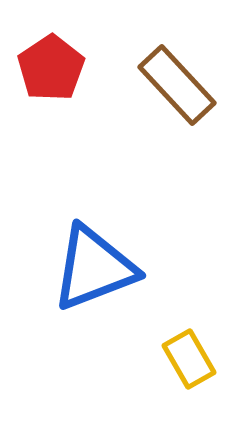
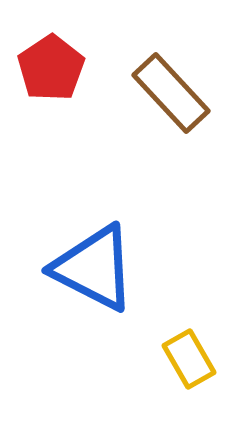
brown rectangle: moved 6 px left, 8 px down
blue triangle: rotated 48 degrees clockwise
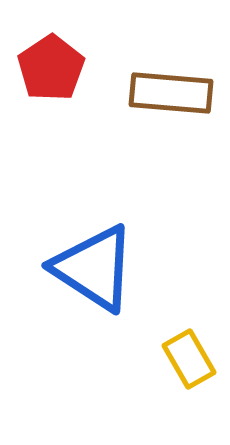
brown rectangle: rotated 42 degrees counterclockwise
blue triangle: rotated 6 degrees clockwise
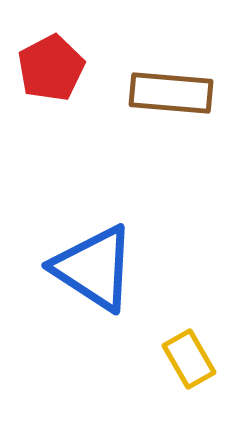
red pentagon: rotated 6 degrees clockwise
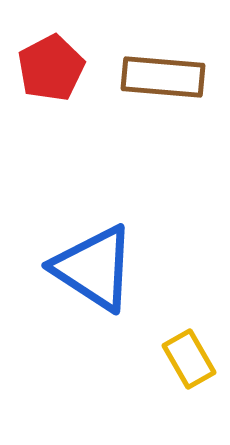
brown rectangle: moved 8 px left, 16 px up
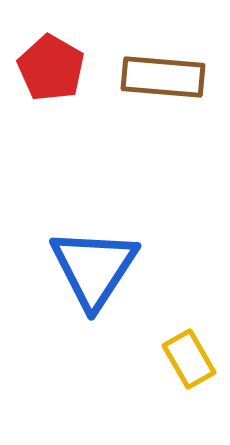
red pentagon: rotated 14 degrees counterclockwise
blue triangle: rotated 30 degrees clockwise
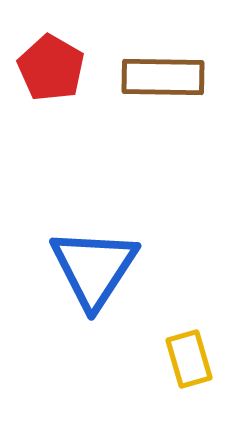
brown rectangle: rotated 4 degrees counterclockwise
yellow rectangle: rotated 14 degrees clockwise
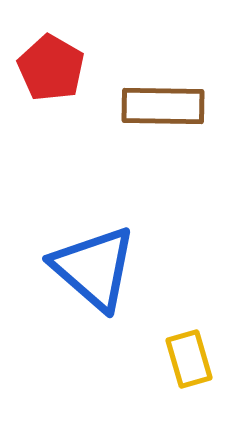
brown rectangle: moved 29 px down
blue triangle: rotated 22 degrees counterclockwise
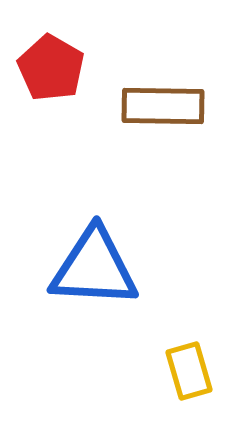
blue triangle: rotated 38 degrees counterclockwise
yellow rectangle: moved 12 px down
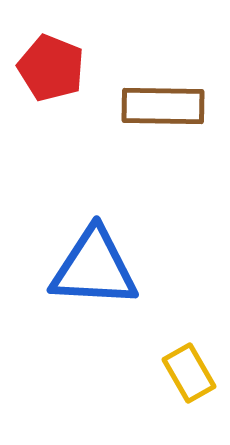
red pentagon: rotated 8 degrees counterclockwise
yellow rectangle: moved 2 px down; rotated 14 degrees counterclockwise
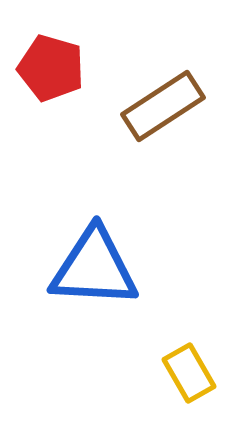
red pentagon: rotated 6 degrees counterclockwise
brown rectangle: rotated 34 degrees counterclockwise
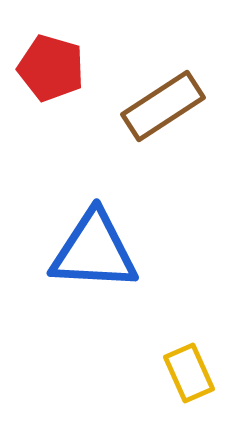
blue triangle: moved 17 px up
yellow rectangle: rotated 6 degrees clockwise
